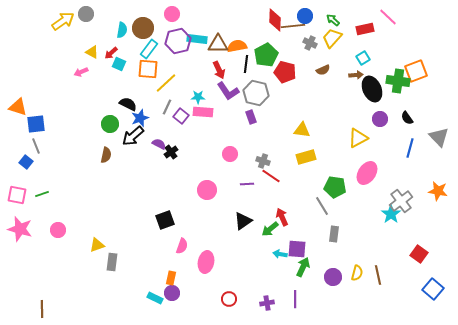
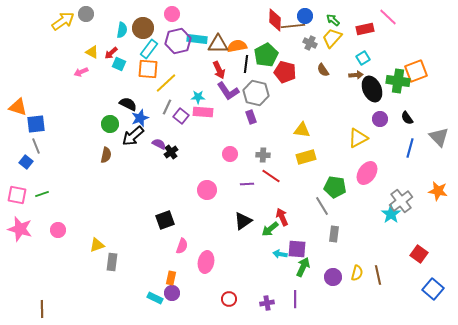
brown semicircle at (323, 70): rotated 80 degrees clockwise
gray cross at (263, 161): moved 6 px up; rotated 16 degrees counterclockwise
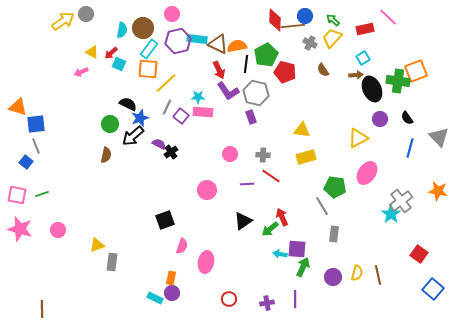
brown triangle at (218, 44): rotated 25 degrees clockwise
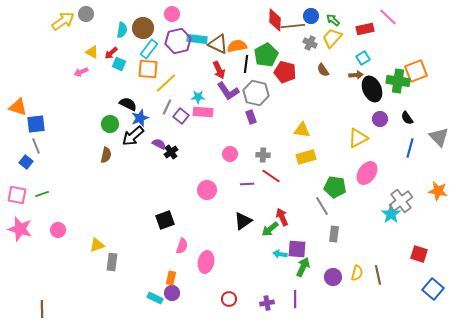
blue circle at (305, 16): moved 6 px right
red square at (419, 254): rotated 18 degrees counterclockwise
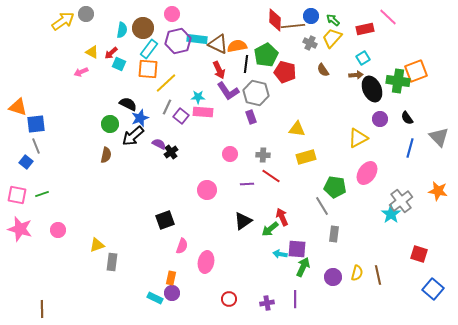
yellow triangle at (302, 130): moved 5 px left, 1 px up
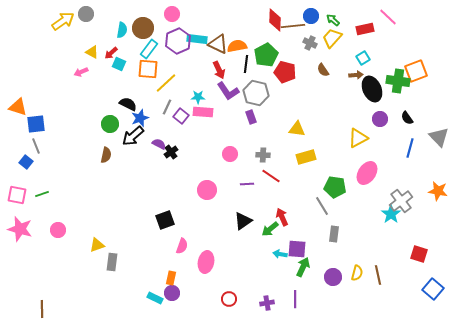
purple hexagon at (178, 41): rotated 10 degrees counterclockwise
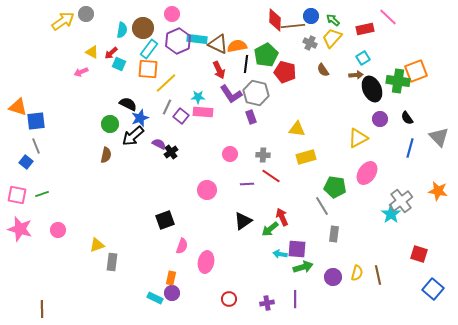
purple L-shape at (228, 91): moved 3 px right, 3 px down
blue square at (36, 124): moved 3 px up
green arrow at (303, 267): rotated 48 degrees clockwise
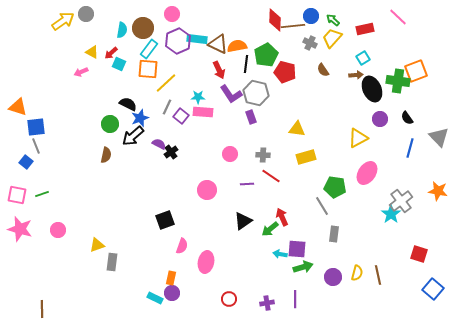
pink line at (388, 17): moved 10 px right
blue square at (36, 121): moved 6 px down
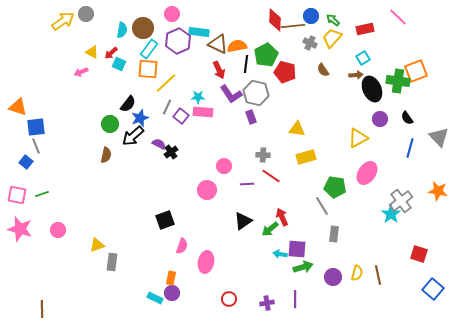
cyan rectangle at (197, 39): moved 2 px right, 7 px up
black semicircle at (128, 104): rotated 102 degrees clockwise
pink circle at (230, 154): moved 6 px left, 12 px down
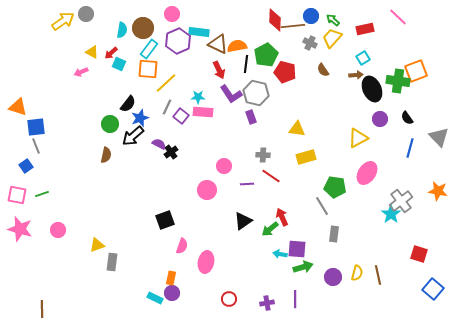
blue square at (26, 162): moved 4 px down; rotated 16 degrees clockwise
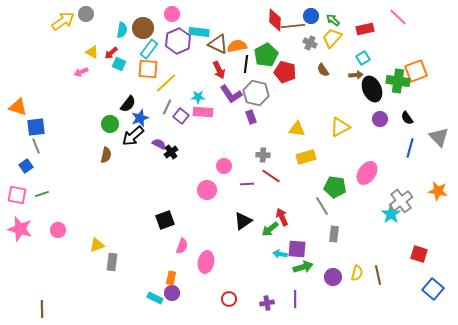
yellow triangle at (358, 138): moved 18 px left, 11 px up
